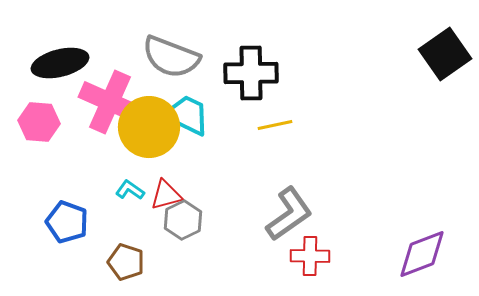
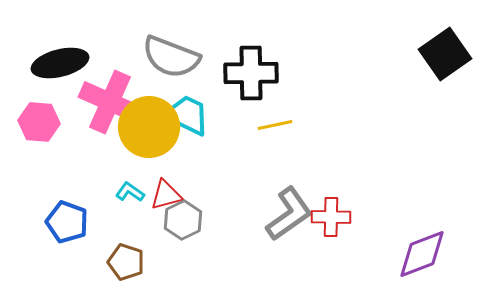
cyan L-shape: moved 2 px down
red cross: moved 21 px right, 39 px up
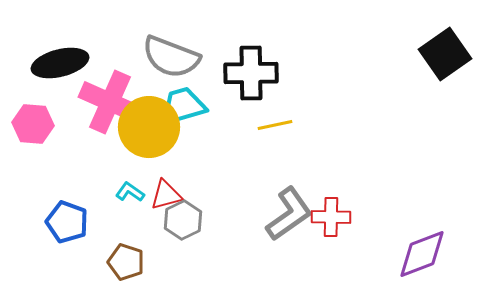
cyan trapezoid: moved 4 px left, 9 px up; rotated 42 degrees counterclockwise
pink hexagon: moved 6 px left, 2 px down
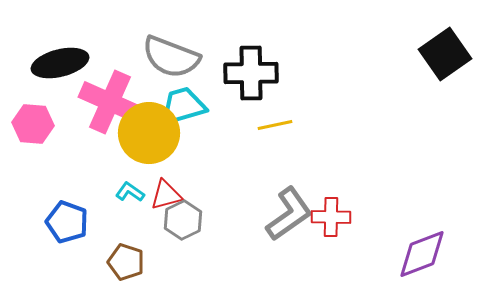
yellow circle: moved 6 px down
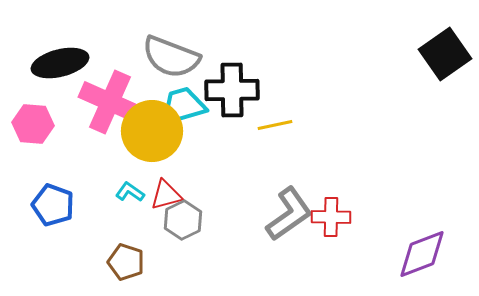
black cross: moved 19 px left, 17 px down
yellow circle: moved 3 px right, 2 px up
blue pentagon: moved 14 px left, 17 px up
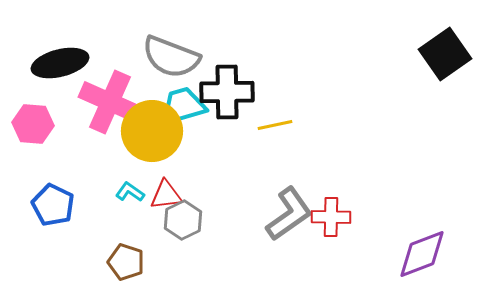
black cross: moved 5 px left, 2 px down
red triangle: rotated 8 degrees clockwise
blue pentagon: rotated 6 degrees clockwise
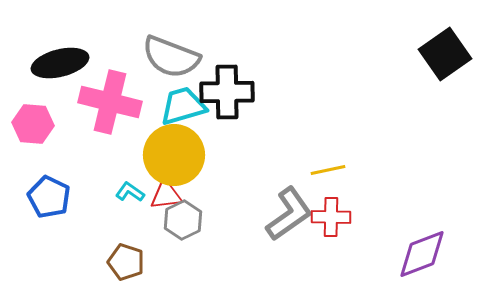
pink cross: rotated 10 degrees counterclockwise
yellow line: moved 53 px right, 45 px down
yellow circle: moved 22 px right, 24 px down
blue pentagon: moved 4 px left, 8 px up
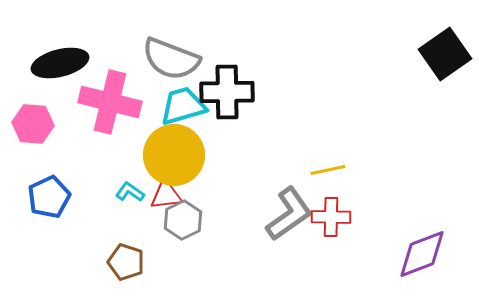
gray semicircle: moved 2 px down
blue pentagon: rotated 21 degrees clockwise
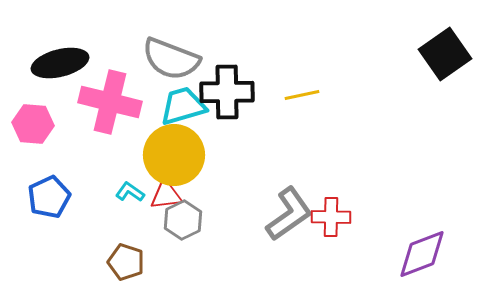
yellow line: moved 26 px left, 75 px up
